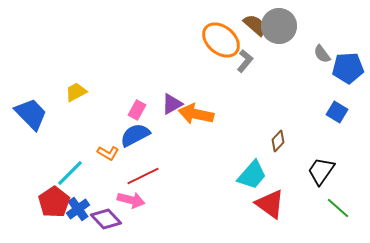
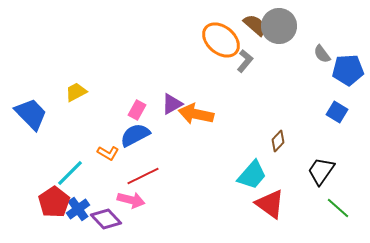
blue pentagon: moved 2 px down
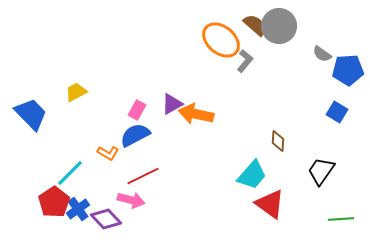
gray semicircle: rotated 18 degrees counterclockwise
brown diamond: rotated 40 degrees counterclockwise
green line: moved 3 px right, 11 px down; rotated 45 degrees counterclockwise
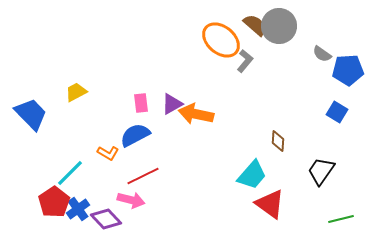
pink rectangle: moved 4 px right, 7 px up; rotated 36 degrees counterclockwise
green line: rotated 10 degrees counterclockwise
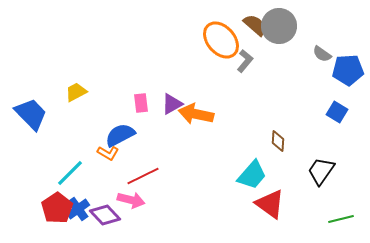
orange ellipse: rotated 9 degrees clockwise
blue semicircle: moved 15 px left
red pentagon: moved 3 px right, 6 px down
purple diamond: moved 1 px left, 4 px up
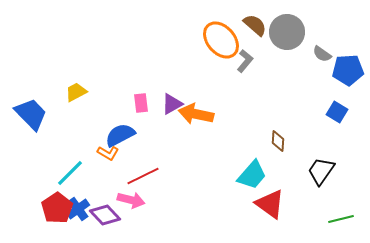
gray circle: moved 8 px right, 6 px down
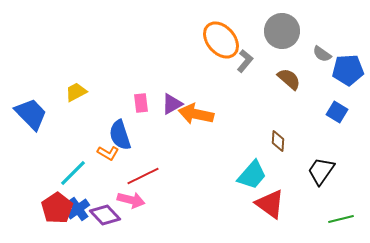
brown semicircle: moved 34 px right, 54 px down
gray circle: moved 5 px left, 1 px up
blue semicircle: rotated 80 degrees counterclockwise
cyan line: moved 3 px right
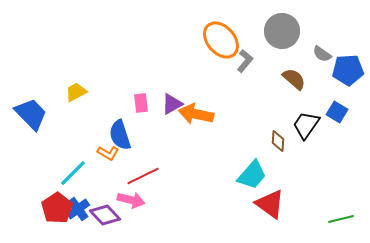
brown semicircle: moved 5 px right
black trapezoid: moved 15 px left, 46 px up
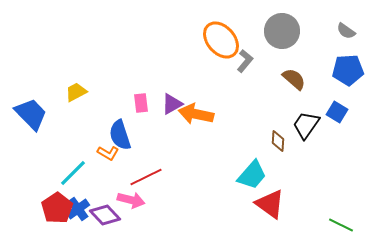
gray semicircle: moved 24 px right, 23 px up
red line: moved 3 px right, 1 px down
green line: moved 6 px down; rotated 40 degrees clockwise
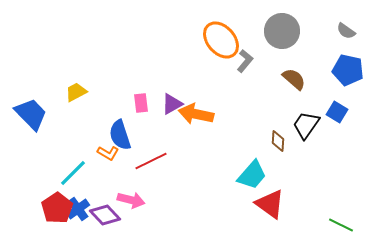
blue pentagon: rotated 16 degrees clockwise
red line: moved 5 px right, 16 px up
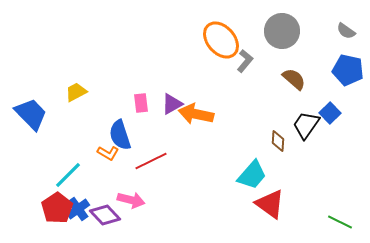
blue square: moved 7 px left, 1 px down; rotated 15 degrees clockwise
cyan line: moved 5 px left, 2 px down
green line: moved 1 px left, 3 px up
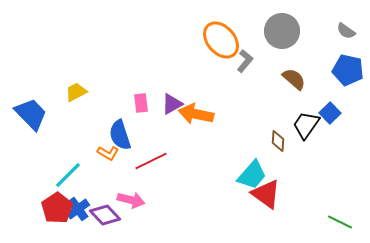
red triangle: moved 4 px left, 10 px up
